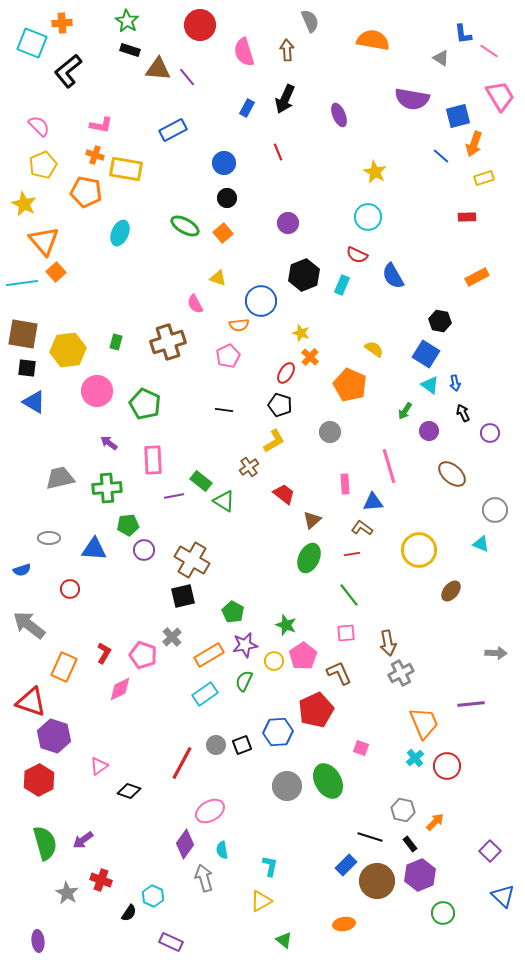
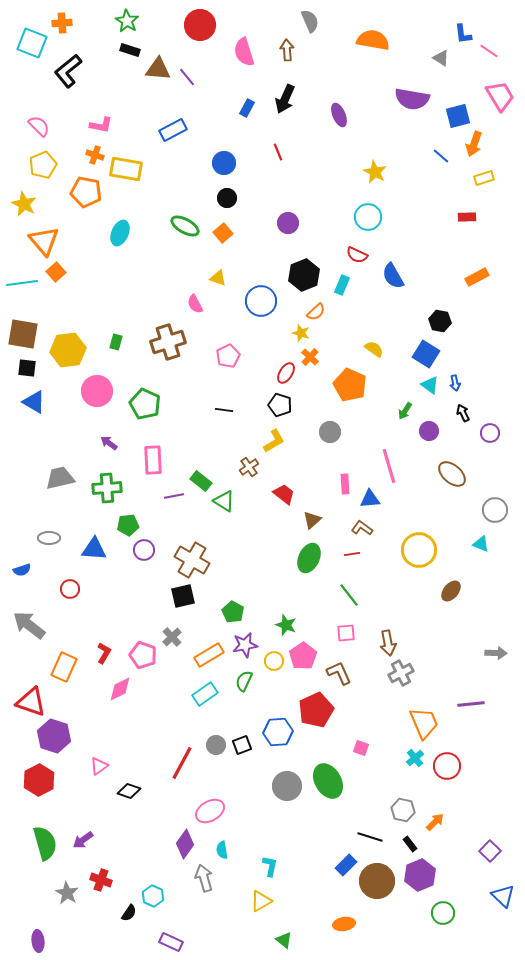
orange semicircle at (239, 325): moved 77 px right, 13 px up; rotated 36 degrees counterclockwise
blue triangle at (373, 502): moved 3 px left, 3 px up
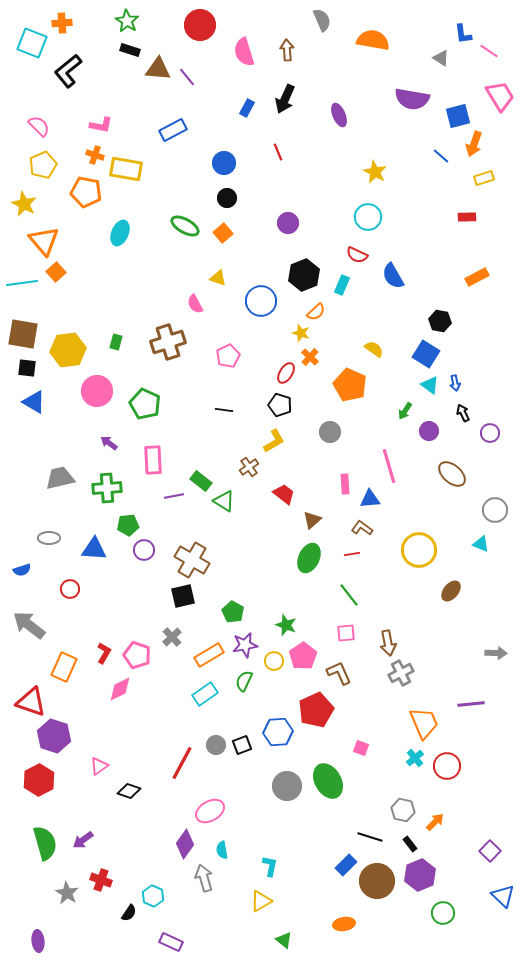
gray semicircle at (310, 21): moved 12 px right, 1 px up
pink pentagon at (143, 655): moved 6 px left
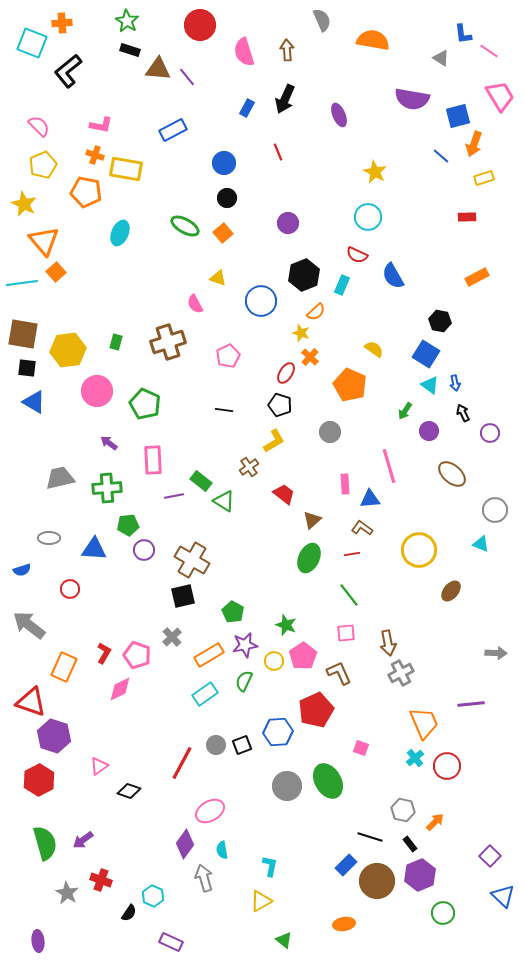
purple square at (490, 851): moved 5 px down
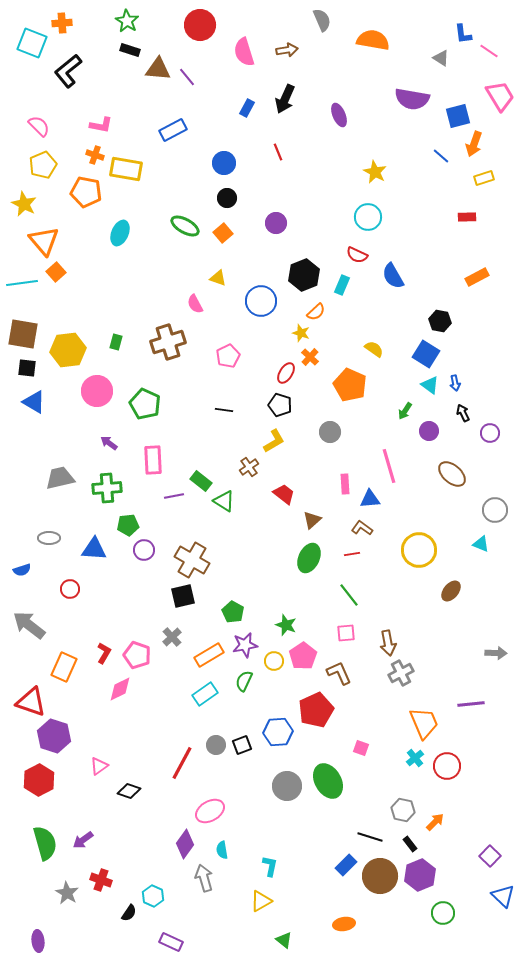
brown arrow at (287, 50): rotated 85 degrees clockwise
purple circle at (288, 223): moved 12 px left
brown circle at (377, 881): moved 3 px right, 5 px up
